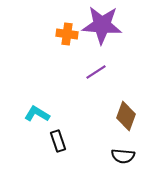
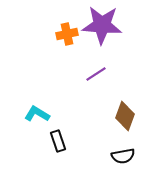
orange cross: rotated 20 degrees counterclockwise
purple line: moved 2 px down
brown diamond: moved 1 px left
black semicircle: rotated 15 degrees counterclockwise
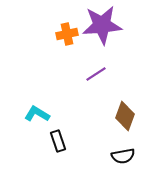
purple star: rotated 9 degrees counterclockwise
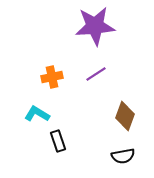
purple star: moved 7 px left, 1 px down
orange cross: moved 15 px left, 43 px down
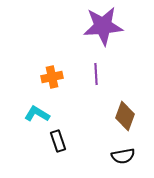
purple star: moved 8 px right
purple line: rotated 60 degrees counterclockwise
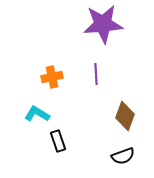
purple star: moved 2 px up
black semicircle: rotated 10 degrees counterclockwise
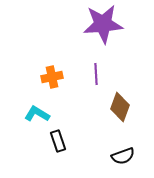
brown diamond: moved 5 px left, 9 px up
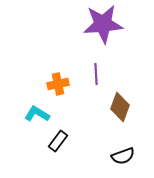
orange cross: moved 6 px right, 7 px down
black rectangle: rotated 55 degrees clockwise
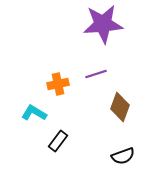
purple line: rotated 75 degrees clockwise
cyan L-shape: moved 3 px left, 1 px up
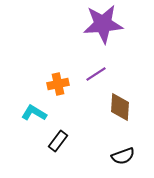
purple line: rotated 15 degrees counterclockwise
brown diamond: rotated 16 degrees counterclockwise
